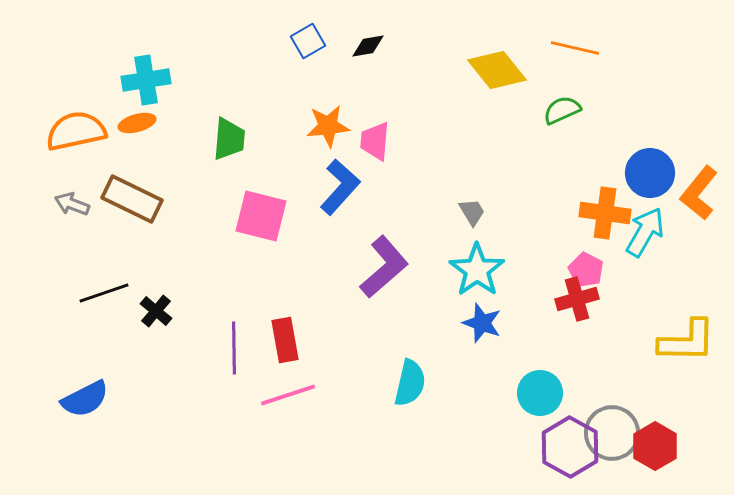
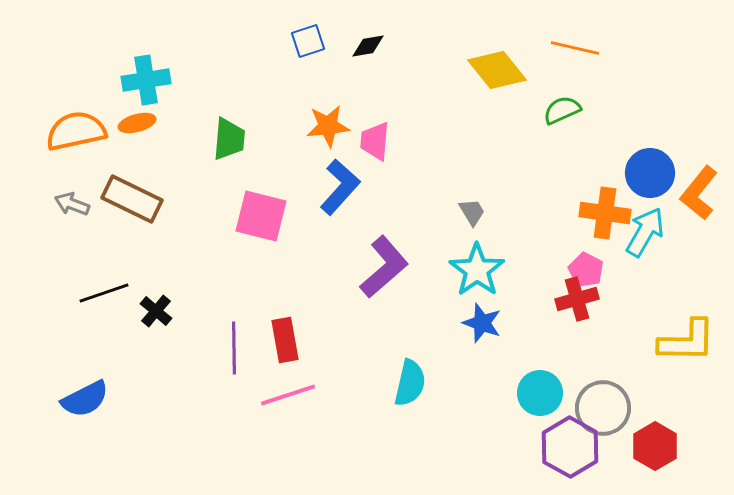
blue square: rotated 12 degrees clockwise
gray circle: moved 9 px left, 25 px up
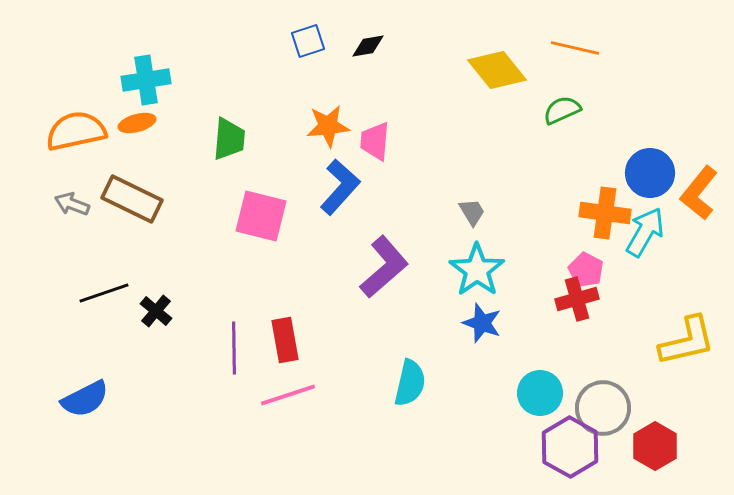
yellow L-shape: rotated 14 degrees counterclockwise
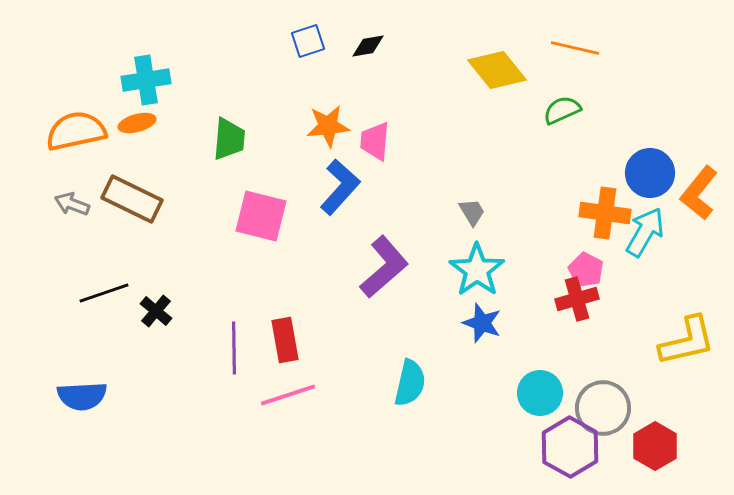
blue semicircle: moved 3 px left, 3 px up; rotated 24 degrees clockwise
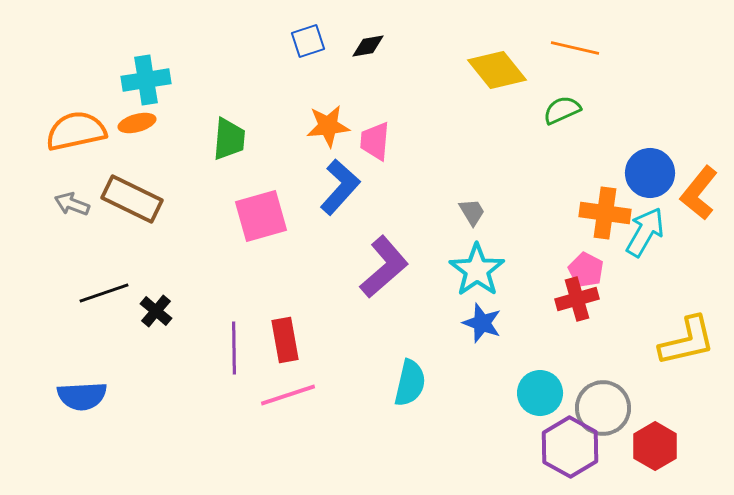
pink square: rotated 30 degrees counterclockwise
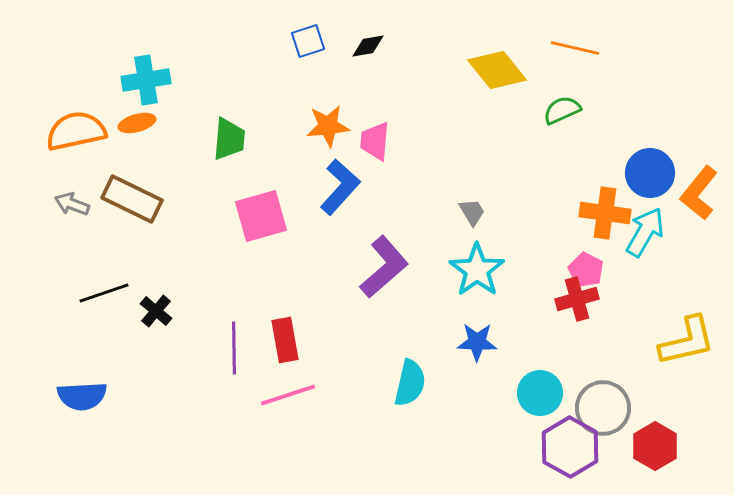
blue star: moved 5 px left, 19 px down; rotated 18 degrees counterclockwise
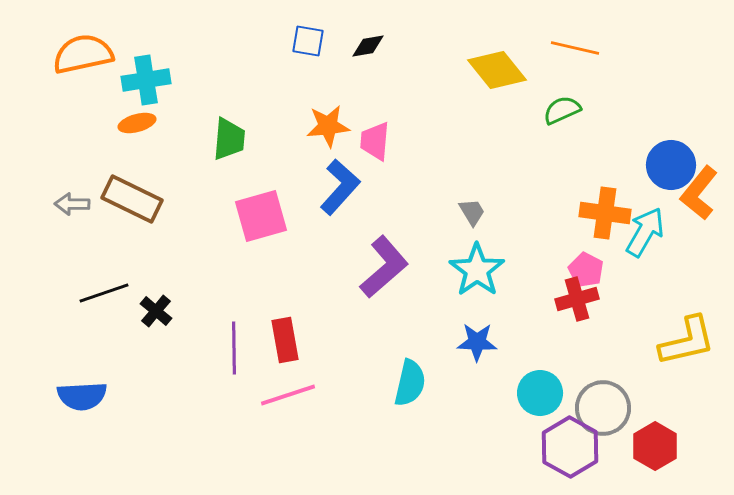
blue square: rotated 28 degrees clockwise
orange semicircle: moved 7 px right, 77 px up
blue circle: moved 21 px right, 8 px up
gray arrow: rotated 20 degrees counterclockwise
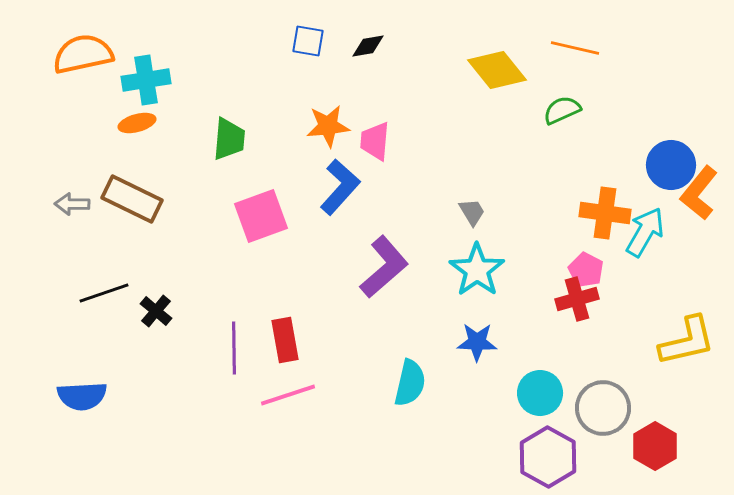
pink square: rotated 4 degrees counterclockwise
purple hexagon: moved 22 px left, 10 px down
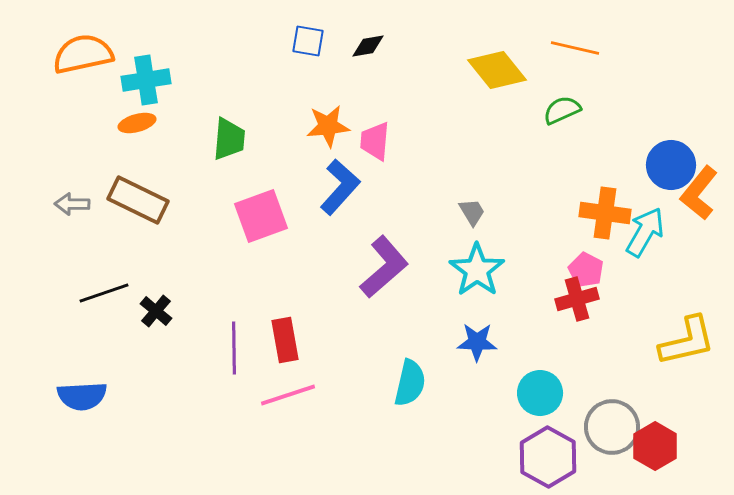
brown rectangle: moved 6 px right, 1 px down
gray circle: moved 9 px right, 19 px down
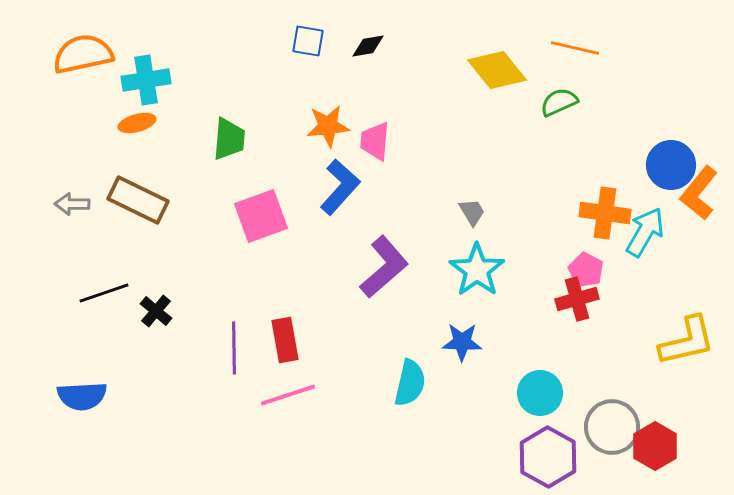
green semicircle: moved 3 px left, 8 px up
blue star: moved 15 px left
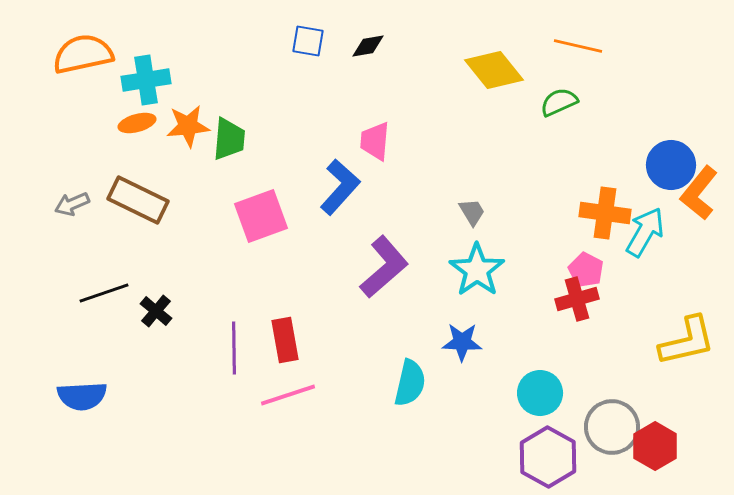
orange line: moved 3 px right, 2 px up
yellow diamond: moved 3 px left
orange star: moved 140 px left
gray arrow: rotated 24 degrees counterclockwise
